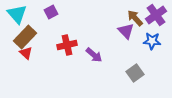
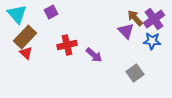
purple cross: moved 2 px left, 4 px down
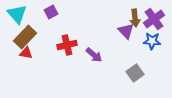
brown arrow: rotated 144 degrees counterclockwise
red triangle: rotated 32 degrees counterclockwise
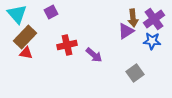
brown arrow: moved 2 px left
purple triangle: rotated 42 degrees clockwise
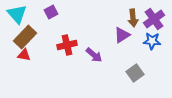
purple triangle: moved 4 px left, 4 px down
red triangle: moved 2 px left, 2 px down
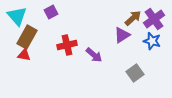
cyan triangle: moved 2 px down
brown arrow: rotated 126 degrees counterclockwise
brown rectangle: moved 2 px right; rotated 15 degrees counterclockwise
blue star: rotated 12 degrees clockwise
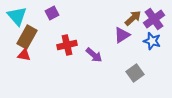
purple square: moved 1 px right, 1 px down
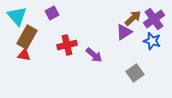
purple triangle: moved 2 px right, 3 px up
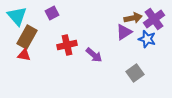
brown arrow: rotated 30 degrees clockwise
blue star: moved 5 px left, 2 px up
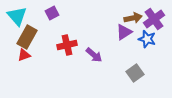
red triangle: rotated 32 degrees counterclockwise
